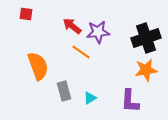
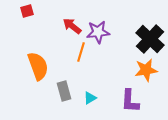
red square: moved 1 px right, 3 px up; rotated 24 degrees counterclockwise
black cross: moved 4 px right, 1 px down; rotated 28 degrees counterclockwise
orange line: rotated 72 degrees clockwise
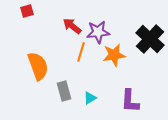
orange star: moved 32 px left, 15 px up
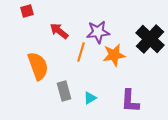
red arrow: moved 13 px left, 5 px down
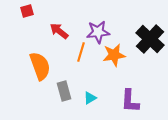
orange semicircle: moved 2 px right
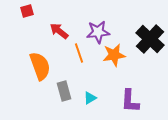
orange line: moved 2 px left, 1 px down; rotated 36 degrees counterclockwise
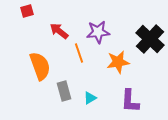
orange star: moved 4 px right, 7 px down
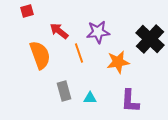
orange semicircle: moved 11 px up
cyan triangle: rotated 32 degrees clockwise
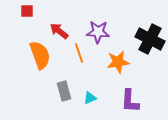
red square: rotated 16 degrees clockwise
purple star: rotated 10 degrees clockwise
black cross: rotated 16 degrees counterclockwise
cyan triangle: rotated 24 degrees counterclockwise
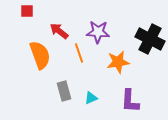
cyan triangle: moved 1 px right
